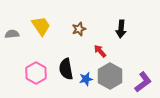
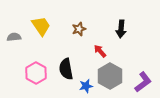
gray semicircle: moved 2 px right, 3 px down
blue star: moved 7 px down
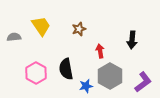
black arrow: moved 11 px right, 11 px down
red arrow: rotated 32 degrees clockwise
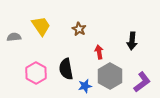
brown star: rotated 24 degrees counterclockwise
black arrow: moved 1 px down
red arrow: moved 1 px left, 1 px down
purple L-shape: moved 1 px left
blue star: moved 1 px left
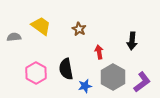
yellow trapezoid: rotated 20 degrees counterclockwise
gray hexagon: moved 3 px right, 1 px down
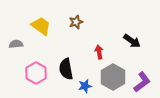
brown star: moved 3 px left, 7 px up; rotated 24 degrees clockwise
gray semicircle: moved 2 px right, 7 px down
black arrow: rotated 60 degrees counterclockwise
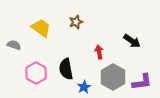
yellow trapezoid: moved 2 px down
gray semicircle: moved 2 px left, 1 px down; rotated 24 degrees clockwise
purple L-shape: rotated 30 degrees clockwise
blue star: moved 1 px left, 1 px down; rotated 16 degrees counterclockwise
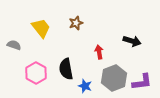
brown star: moved 1 px down
yellow trapezoid: rotated 15 degrees clockwise
black arrow: rotated 18 degrees counterclockwise
gray hexagon: moved 1 px right, 1 px down; rotated 10 degrees clockwise
blue star: moved 1 px right, 1 px up; rotated 24 degrees counterclockwise
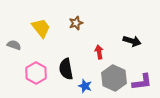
gray hexagon: rotated 15 degrees counterclockwise
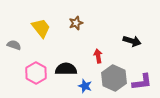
red arrow: moved 1 px left, 4 px down
black semicircle: rotated 100 degrees clockwise
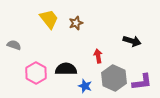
yellow trapezoid: moved 8 px right, 9 px up
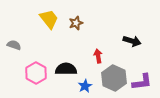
blue star: rotated 24 degrees clockwise
